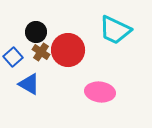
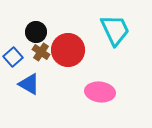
cyan trapezoid: rotated 140 degrees counterclockwise
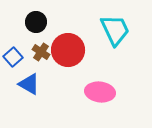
black circle: moved 10 px up
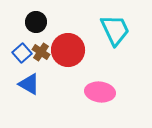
blue square: moved 9 px right, 4 px up
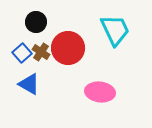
red circle: moved 2 px up
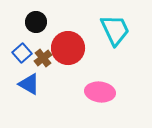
brown cross: moved 2 px right, 6 px down; rotated 18 degrees clockwise
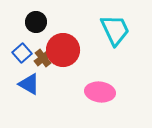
red circle: moved 5 px left, 2 px down
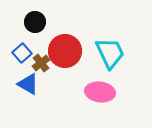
black circle: moved 1 px left
cyan trapezoid: moved 5 px left, 23 px down
red circle: moved 2 px right, 1 px down
brown cross: moved 2 px left, 5 px down
blue triangle: moved 1 px left
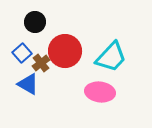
cyan trapezoid: moved 1 px right, 4 px down; rotated 68 degrees clockwise
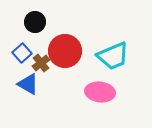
cyan trapezoid: moved 2 px right, 1 px up; rotated 24 degrees clockwise
